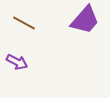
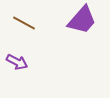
purple trapezoid: moved 3 px left
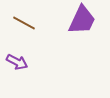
purple trapezoid: rotated 16 degrees counterclockwise
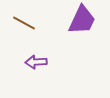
purple arrow: moved 19 px right; rotated 150 degrees clockwise
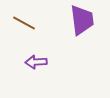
purple trapezoid: rotated 32 degrees counterclockwise
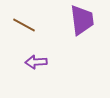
brown line: moved 2 px down
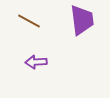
brown line: moved 5 px right, 4 px up
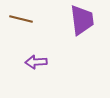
brown line: moved 8 px left, 2 px up; rotated 15 degrees counterclockwise
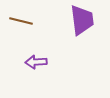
brown line: moved 2 px down
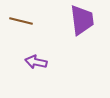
purple arrow: rotated 15 degrees clockwise
